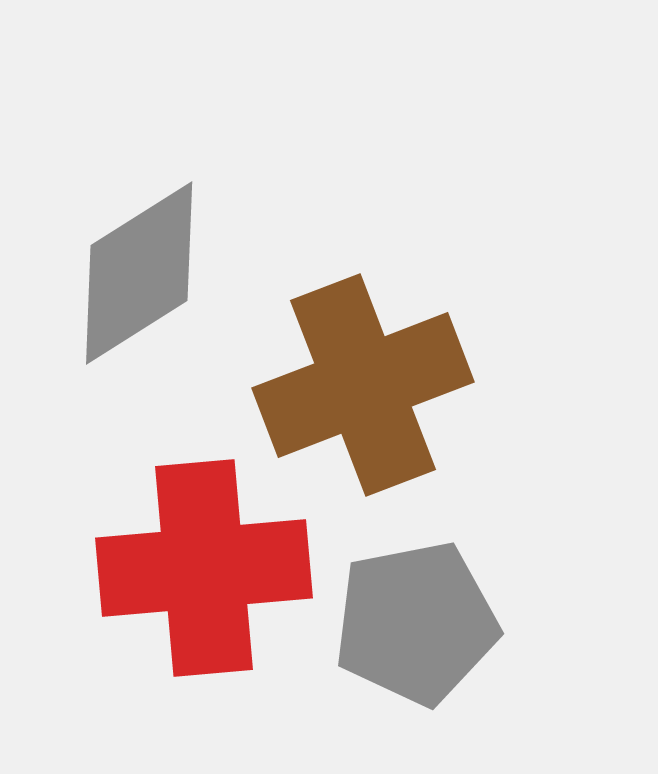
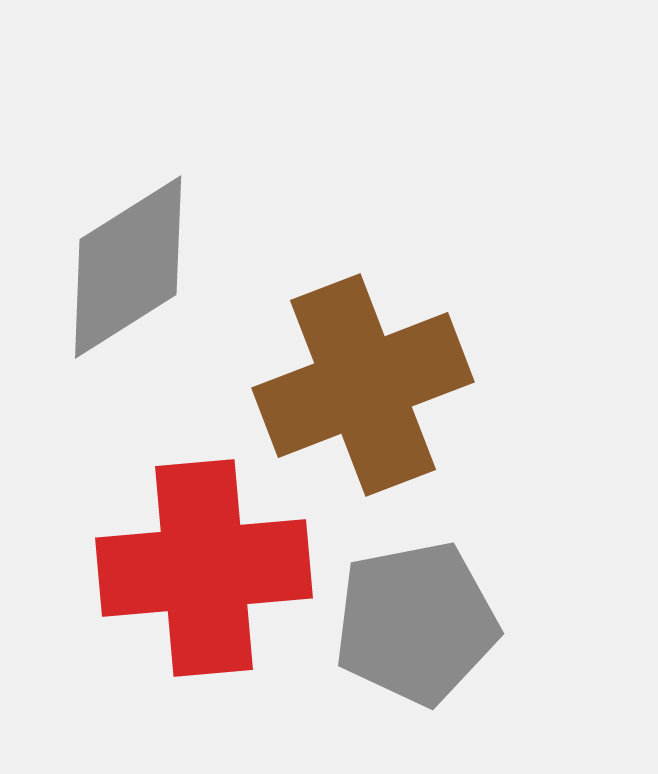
gray diamond: moved 11 px left, 6 px up
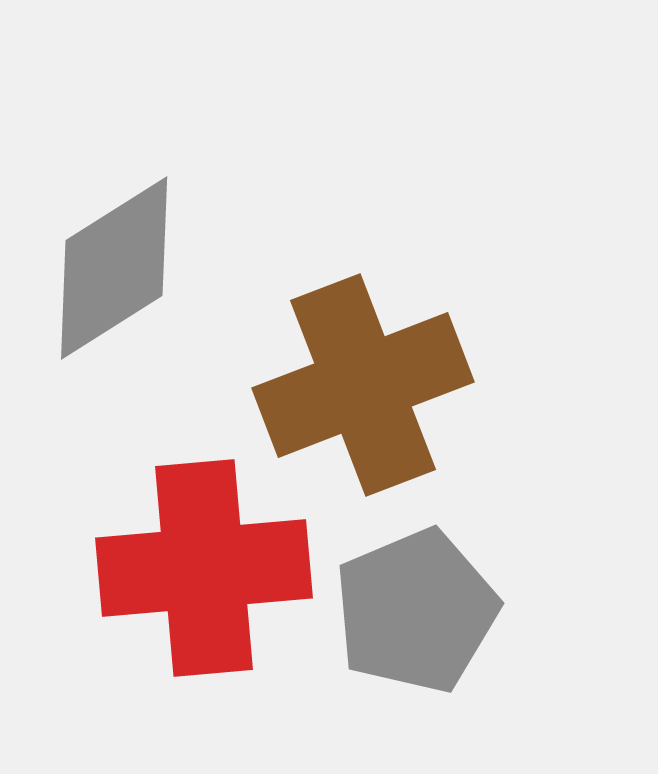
gray diamond: moved 14 px left, 1 px down
gray pentagon: moved 12 px up; rotated 12 degrees counterclockwise
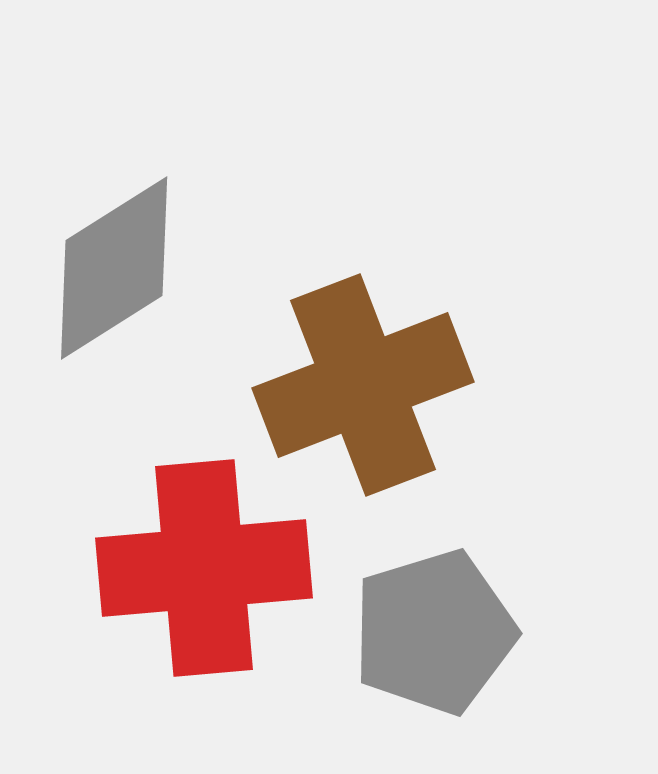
gray pentagon: moved 18 px right, 21 px down; rotated 6 degrees clockwise
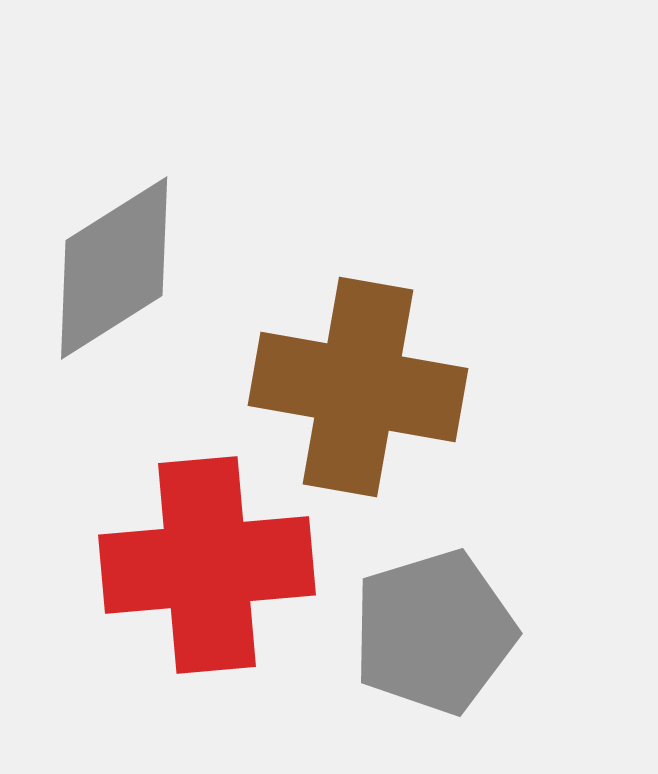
brown cross: moved 5 px left, 2 px down; rotated 31 degrees clockwise
red cross: moved 3 px right, 3 px up
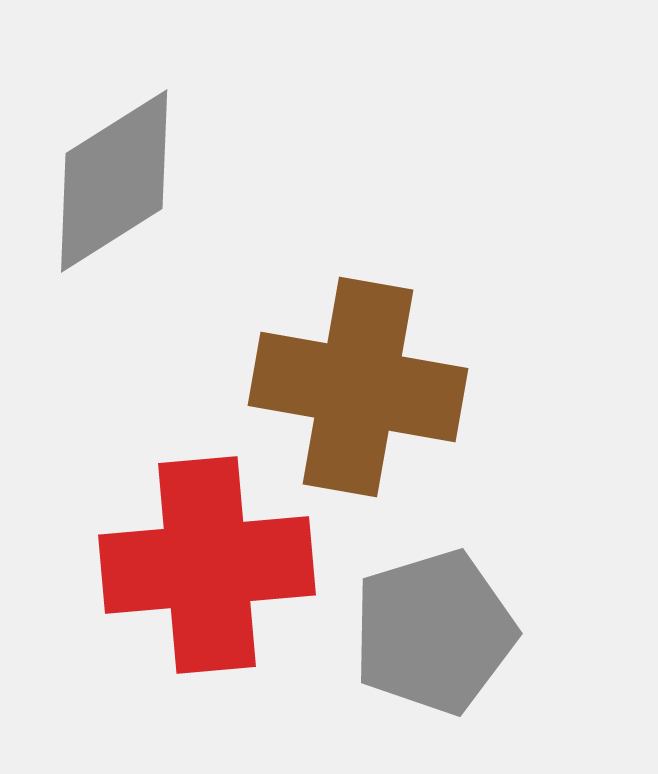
gray diamond: moved 87 px up
